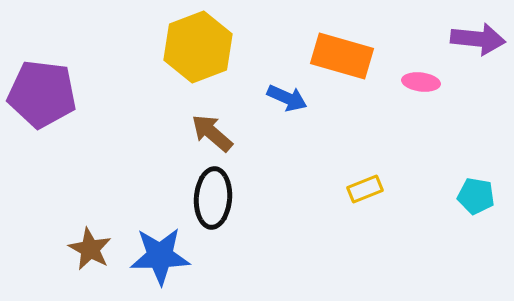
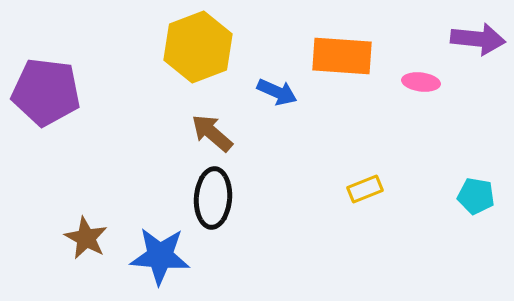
orange rectangle: rotated 12 degrees counterclockwise
purple pentagon: moved 4 px right, 2 px up
blue arrow: moved 10 px left, 6 px up
brown star: moved 4 px left, 11 px up
blue star: rotated 6 degrees clockwise
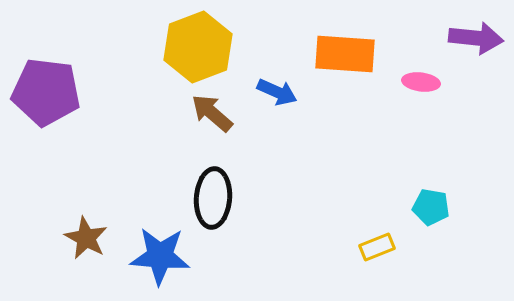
purple arrow: moved 2 px left, 1 px up
orange rectangle: moved 3 px right, 2 px up
brown arrow: moved 20 px up
yellow rectangle: moved 12 px right, 58 px down
cyan pentagon: moved 45 px left, 11 px down
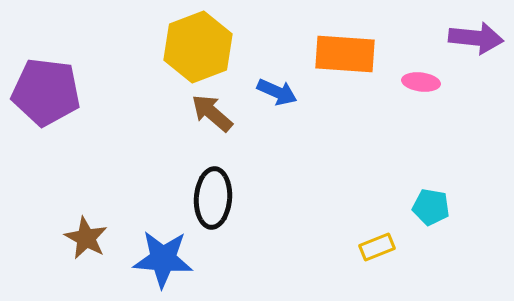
blue star: moved 3 px right, 3 px down
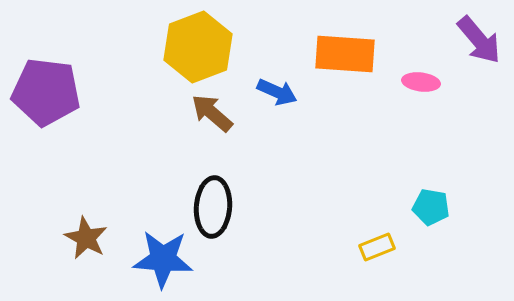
purple arrow: moved 3 px right, 2 px down; rotated 44 degrees clockwise
black ellipse: moved 9 px down
